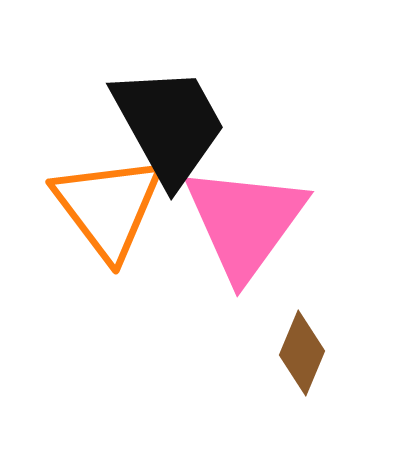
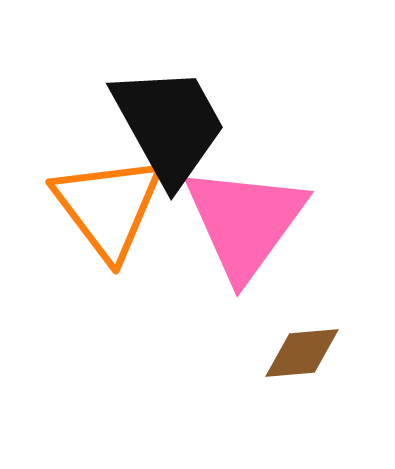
brown diamond: rotated 62 degrees clockwise
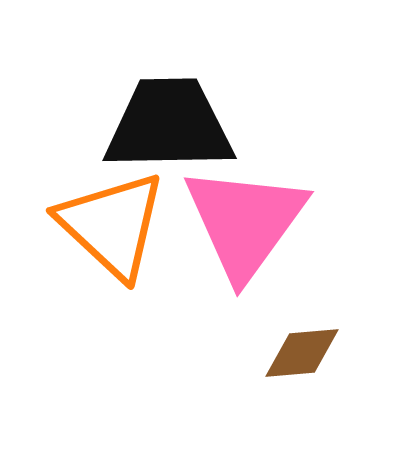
black trapezoid: rotated 62 degrees counterclockwise
orange triangle: moved 4 px right, 18 px down; rotated 10 degrees counterclockwise
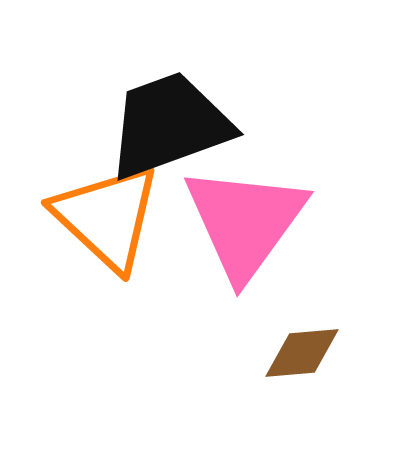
black trapezoid: rotated 19 degrees counterclockwise
orange triangle: moved 5 px left, 8 px up
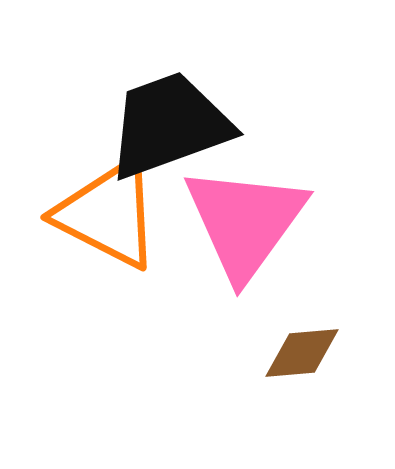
orange triangle: moved 1 px right, 3 px up; rotated 16 degrees counterclockwise
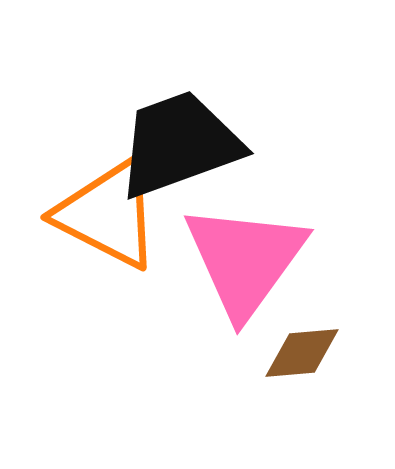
black trapezoid: moved 10 px right, 19 px down
pink triangle: moved 38 px down
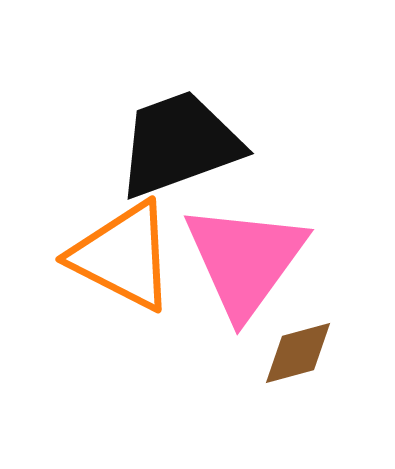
orange triangle: moved 15 px right, 42 px down
brown diamond: moved 4 px left; rotated 10 degrees counterclockwise
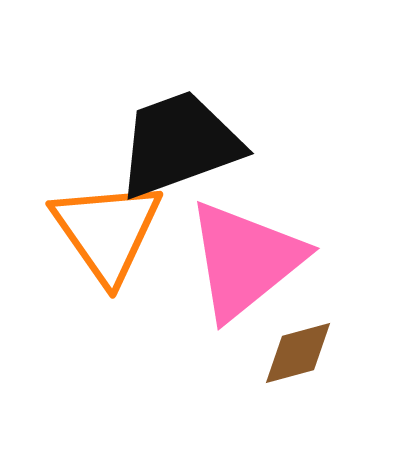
orange triangle: moved 16 px left, 25 px up; rotated 28 degrees clockwise
pink triangle: rotated 15 degrees clockwise
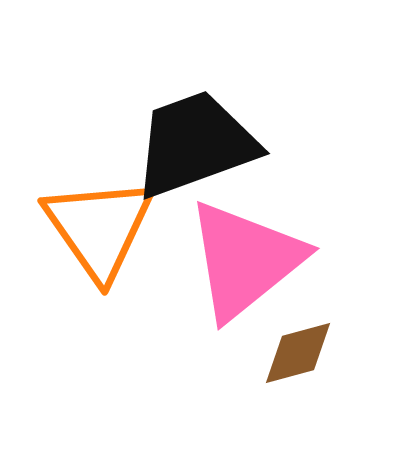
black trapezoid: moved 16 px right
orange triangle: moved 8 px left, 3 px up
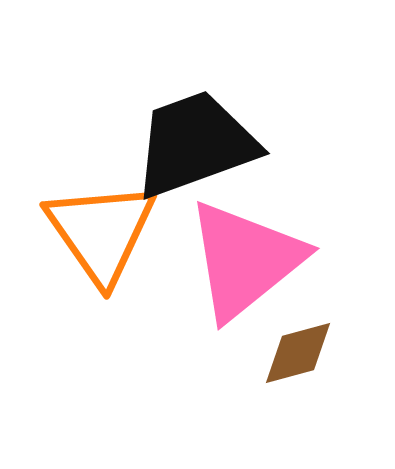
orange triangle: moved 2 px right, 4 px down
